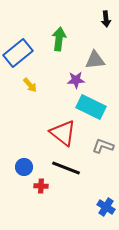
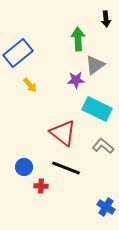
green arrow: moved 19 px right; rotated 10 degrees counterclockwise
gray triangle: moved 5 px down; rotated 30 degrees counterclockwise
cyan rectangle: moved 6 px right, 2 px down
gray L-shape: rotated 20 degrees clockwise
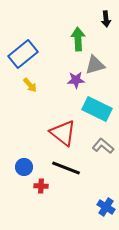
blue rectangle: moved 5 px right, 1 px down
gray triangle: rotated 20 degrees clockwise
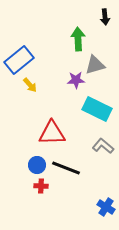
black arrow: moved 1 px left, 2 px up
blue rectangle: moved 4 px left, 6 px down
red triangle: moved 11 px left; rotated 40 degrees counterclockwise
blue circle: moved 13 px right, 2 px up
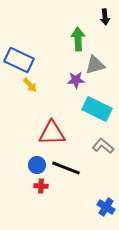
blue rectangle: rotated 64 degrees clockwise
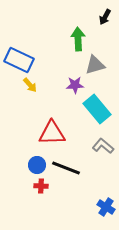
black arrow: rotated 35 degrees clockwise
purple star: moved 1 px left, 5 px down
cyan rectangle: rotated 24 degrees clockwise
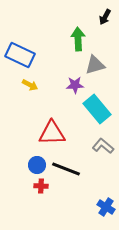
blue rectangle: moved 1 px right, 5 px up
yellow arrow: rotated 21 degrees counterclockwise
black line: moved 1 px down
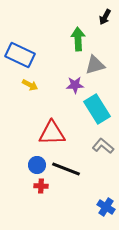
cyan rectangle: rotated 8 degrees clockwise
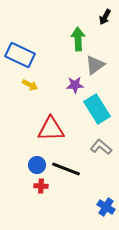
gray triangle: rotated 20 degrees counterclockwise
red triangle: moved 1 px left, 4 px up
gray L-shape: moved 2 px left, 1 px down
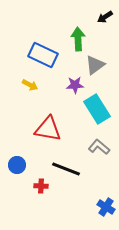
black arrow: rotated 28 degrees clockwise
blue rectangle: moved 23 px right
red triangle: moved 3 px left; rotated 12 degrees clockwise
gray L-shape: moved 2 px left
blue circle: moved 20 px left
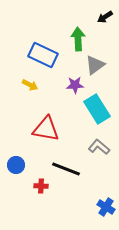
red triangle: moved 2 px left
blue circle: moved 1 px left
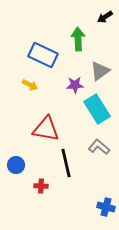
gray triangle: moved 5 px right, 6 px down
black line: moved 6 px up; rotated 56 degrees clockwise
blue cross: rotated 18 degrees counterclockwise
